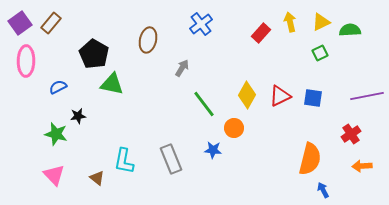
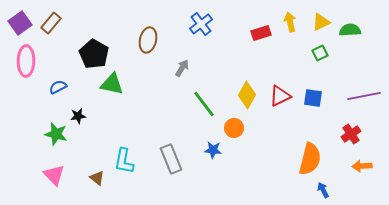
red rectangle: rotated 30 degrees clockwise
purple line: moved 3 px left
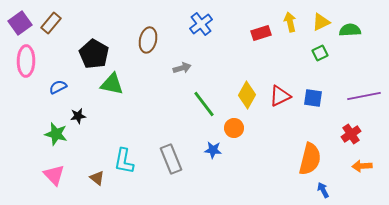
gray arrow: rotated 42 degrees clockwise
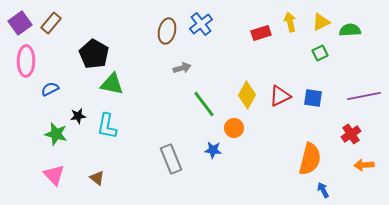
brown ellipse: moved 19 px right, 9 px up
blue semicircle: moved 8 px left, 2 px down
cyan L-shape: moved 17 px left, 35 px up
orange arrow: moved 2 px right, 1 px up
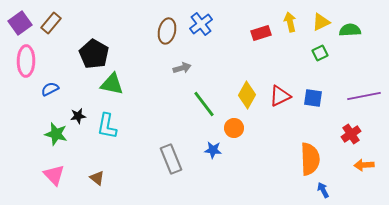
orange semicircle: rotated 16 degrees counterclockwise
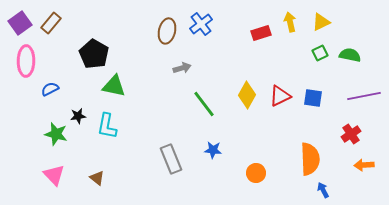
green semicircle: moved 25 px down; rotated 15 degrees clockwise
green triangle: moved 2 px right, 2 px down
orange circle: moved 22 px right, 45 px down
